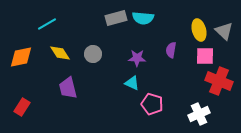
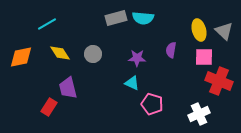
pink square: moved 1 px left, 1 px down
red rectangle: moved 27 px right
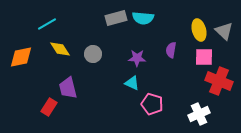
yellow diamond: moved 4 px up
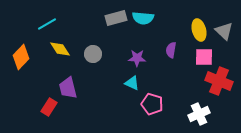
orange diamond: rotated 35 degrees counterclockwise
